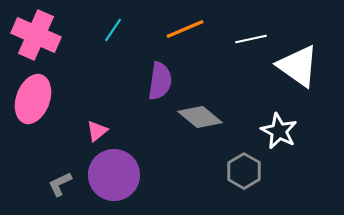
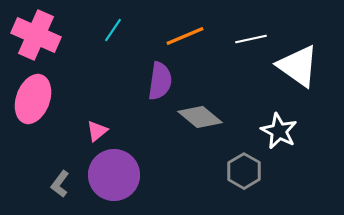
orange line: moved 7 px down
gray L-shape: rotated 28 degrees counterclockwise
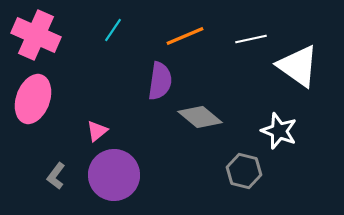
white star: rotated 6 degrees counterclockwise
gray hexagon: rotated 16 degrees counterclockwise
gray L-shape: moved 4 px left, 8 px up
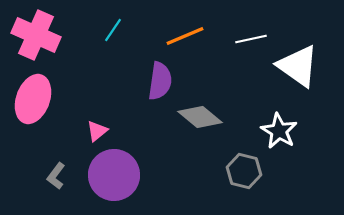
white star: rotated 9 degrees clockwise
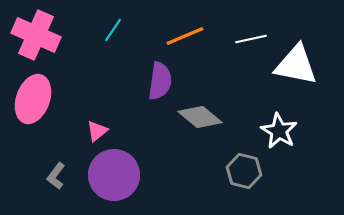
white triangle: moved 2 px left, 1 px up; rotated 24 degrees counterclockwise
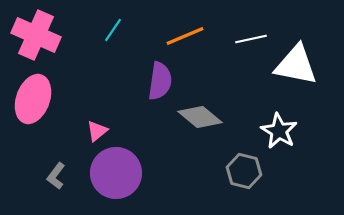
purple circle: moved 2 px right, 2 px up
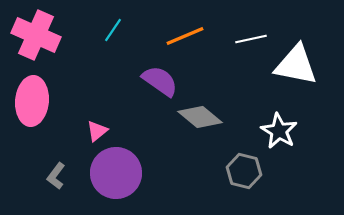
purple semicircle: rotated 63 degrees counterclockwise
pink ellipse: moved 1 px left, 2 px down; rotated 15 degrees counterclockwise
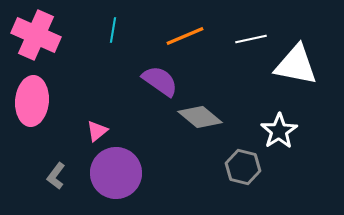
cyan line: rotated 25 degrees counterclockwise
white star: rotated 9 degrees clockwise
gray hexagon: moved 1 px left, 4 px up
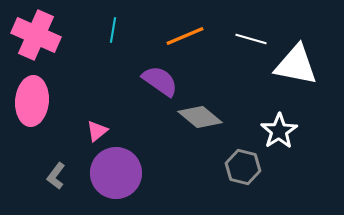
white line: rotated 28 degrees clockwise
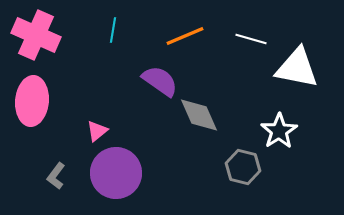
white triangle: moved 1 px right, 3 px down
gray diamond: moved 1 px left, 2 px up; rotated 27 degrees clockwise
